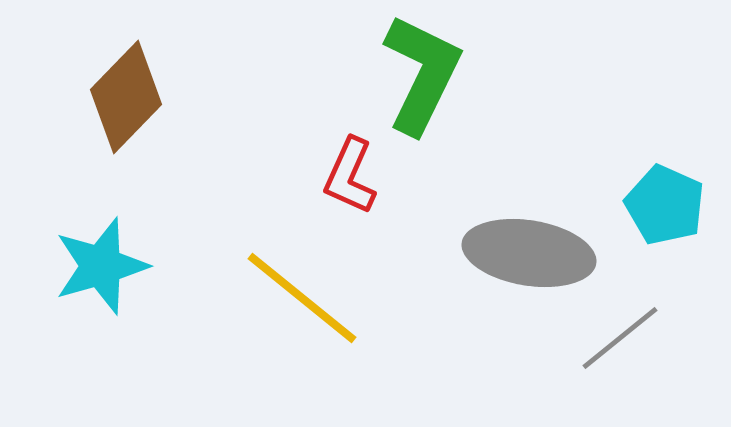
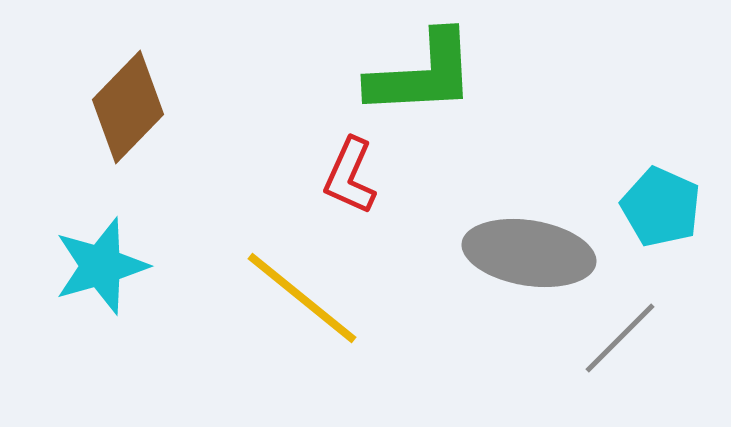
green L-shape: rotated 61 degrees clockwise
brown diamond: moved 2 px right, 10 px down
cyan pentagon: moved 4 px left, 2 px down
gray line: rotated 6 degrees counterclockwise
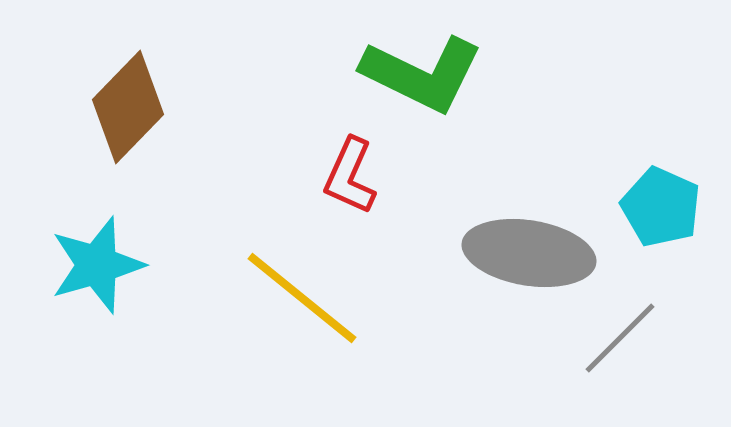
green L-shape: rotated 29 degrees clockwise
cyan star: moved 4 px left, 1 px up
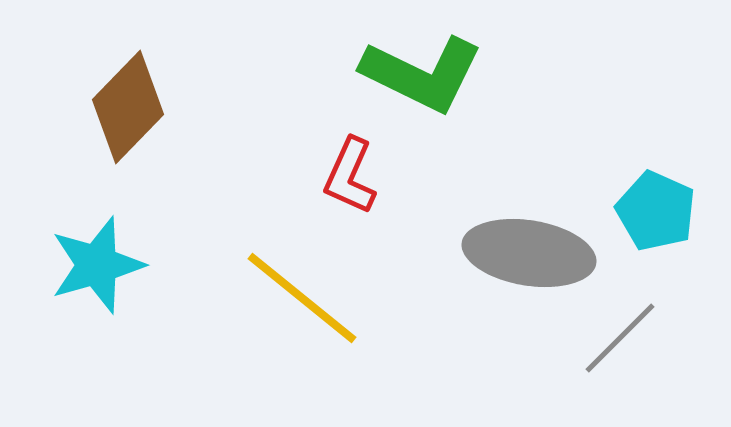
cyan pentagon: moved 5 px left, 4 px down
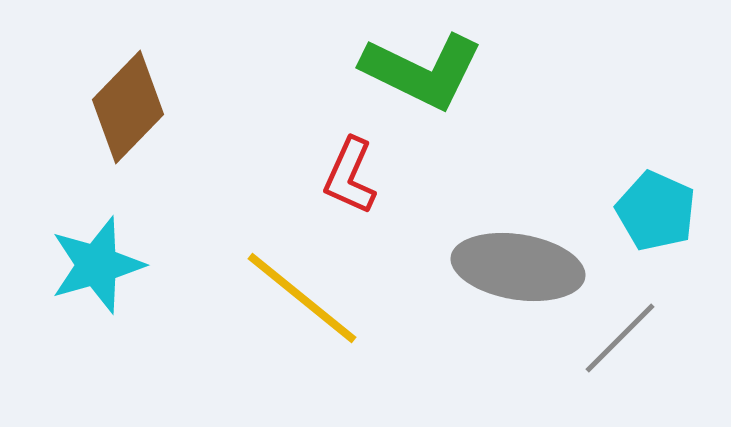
green L-shape: moved 3 px up
gray ellipse: moved 11 px left, 14 px down
